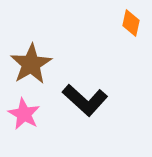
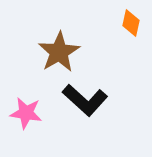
brown star: moved 28 px right, 12 px up
pink star: moved 2 px right, 1 px up; rotated 20 degrees counterclockwise
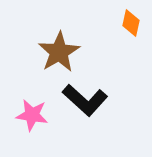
pink star: moved 6 px right, 2 px down
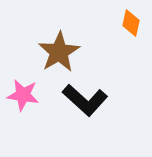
pink star: moved 9 px left, 20 px up
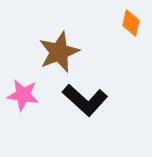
brown star: rotated 9 degrees clockwise
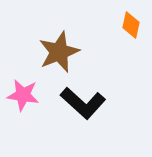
orange diamond: moved 2 px down
black L-shape: moved 2 px left, 3 px down
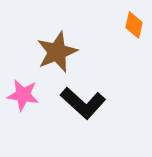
orange diamond: moved 3 px right
brown star: moved 2 px left
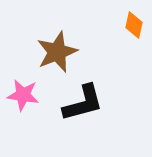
black L-shape: rotated 57 degrees counterclockwise
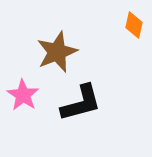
pink star: rotated 24 degrees clockwise
black L-shape: moved 2 px left
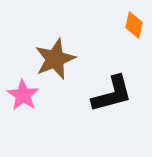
brown star: moved 2 px left, 7 px down
black L-shape: moved 31 px right, 9 px up
